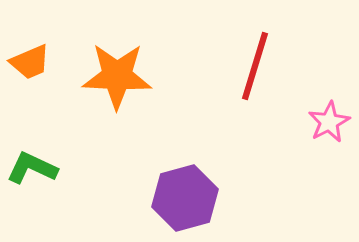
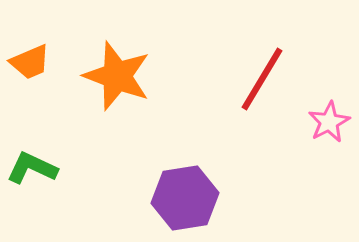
red line: moved 7 px right, 13 px down; rotated 14 degrees clockwise
orange star: rotated 18 degrees clockwise
purple hexagon: rotated 6 degrees clockwise
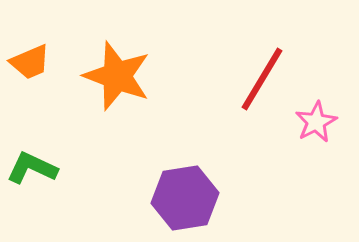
pink star: moved 13 px left
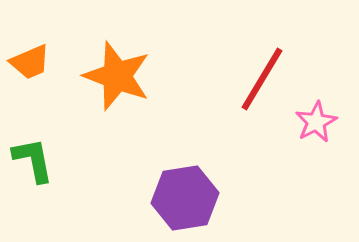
green L-shape: moved 1 px right, 8 px up; rotated 54 degrees clockwise
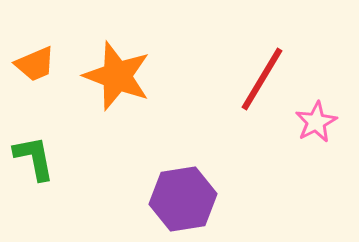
orange trapezoid: moved 5 px right, 2 px down
green L-shape: moved 1 px right, 2 px up
purple hexagon: moved 2 px left, 1 px down
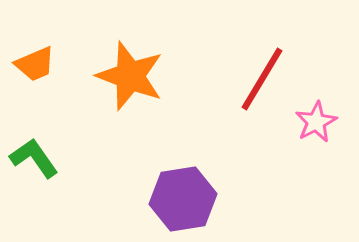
orange star: moved 13 px right
green L-shape: rotated 24 degrees counterclockwise
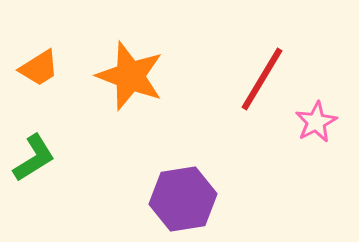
orange trapezoid: moved 4 px right, 4 px down; rotated 9 degrees counterclockwise
green L-shape: rotated 93 degrees clockwise
